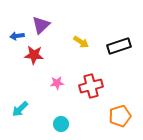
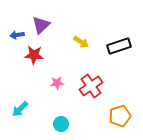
blue arrow: moved 1 px up
red cross: rotated 20 degrees counterclockwise
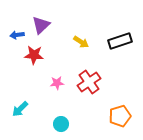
black rectangle: moved 1 px right, 5 px up
red cross: moved 2 px left, 4 px up
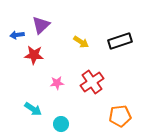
red cross: moved 3 px right
cyan arrow: moved 13 px right; rotated 102 degrees counterclockwise
orange pentagon: rotated 10 degrees clockwise
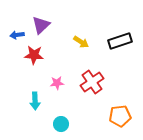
cyan arrow: moved 2 px right, 8 px up; rotated 54 degrees clockwise
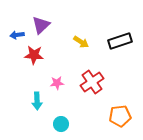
cyan arrow: moved 2 px right
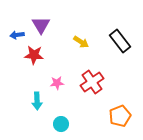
purple triangle: rotated 18 degrees counterclockwise
black rectangle: rotated 70 degrees clockwise
orange pentagon: rotated 15 degrees counterclockwise
